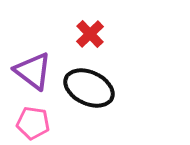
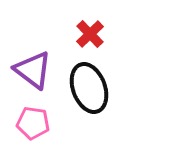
purple triangle: moved 1 px up
black ellipse: rotated 45 degrees clockwise
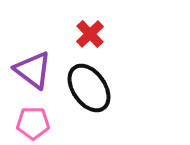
black ellipse: rotated 15 degrees counterclockwise
pink pentagon: rotated 8 degrees counterclockwise
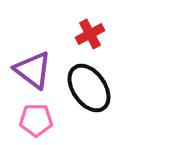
red cross: rotated 16 degrees clockwise
pink pentagon: moved 3 px right, 3 px up
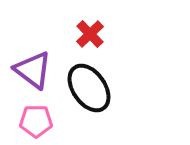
red cross: rotated 16 degrees counterclockwise
pink pentagon: moved 1 px down
